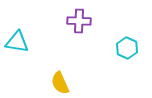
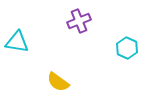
purple cross: rotated 25 degrees counterclockwise
yellow semicircle: moved 2 px left, 1 px up; rotated 30 degrees counterclockwise
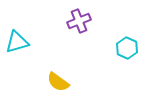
cyan triangle: rotated 25 degrees counterclockwise
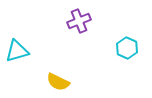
cyan triangle: moved 9 px down
yellow semicircle: rotated 10 degrees counterclockwise
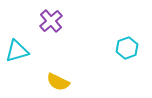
purple cross: moved 28 px left; rotated 20 degrees counterclockwise
cyan hexagon: rotated 15 degrees clockwise
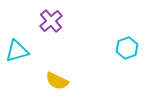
yellow semicircle: moved 1 px left, 1 px up
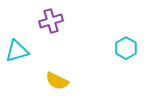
purple cross: rotated 25 degrees clockwise
cyan hexagon: moved 1 px left; rotated 10 degrees counterclockwise
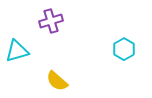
cyan hexagon: moved 2 px left, 1 px down
yellow semicircle: rotated 15 degrees clockwise
